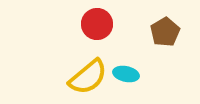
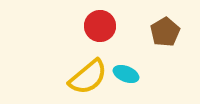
red circle: moved 3 px right, 2 px down
cyan ellipse: rotated 10 degrees clockwise
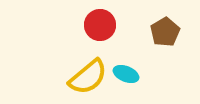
red circle: moved 1 px up
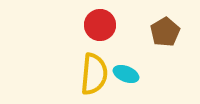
yellow semicircle: moved 6 px right, 3 px up; rotated 45 degrees counterclockwise
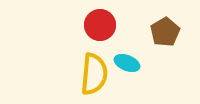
cyan ellipse: moved 1 px right, 11 px up
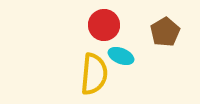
red circle: moved 4 px right
cyan ellipse: moved 6 px left, 7 px up
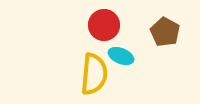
brown pentagon: rotated 12 degrees counterclockwise
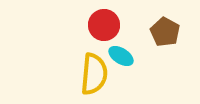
cyan ellipse: rotated 10 degrees clockwise
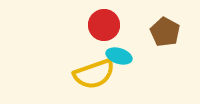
cyan ellipse: moved 2 px left; rotated 15 degrees counterclockwise
yellow semicircle: rotated 66 degrees clockwise
